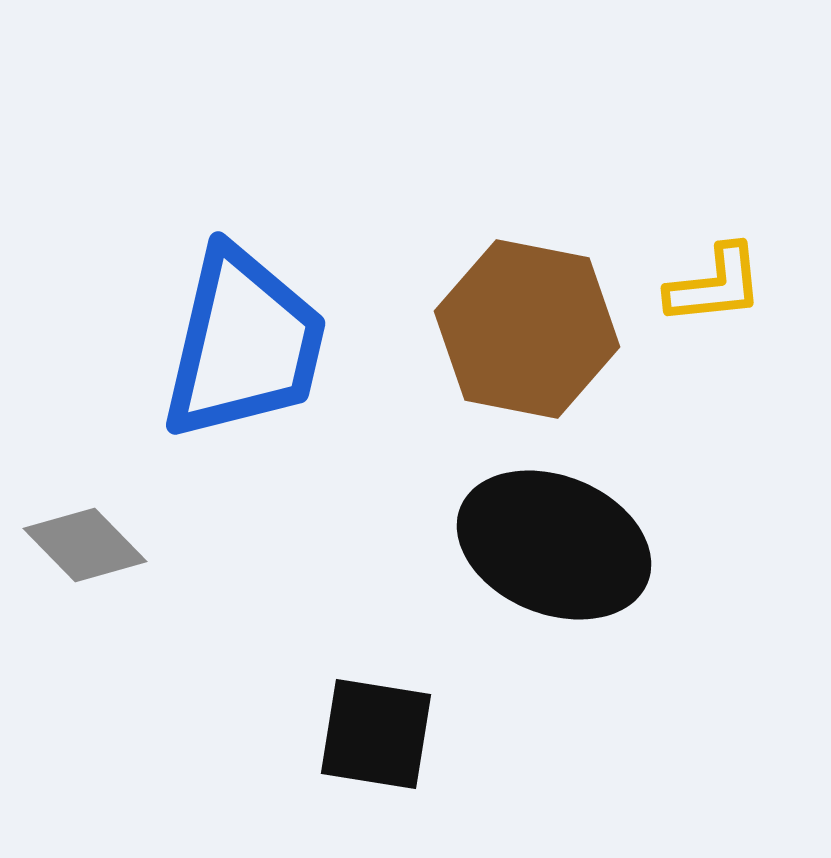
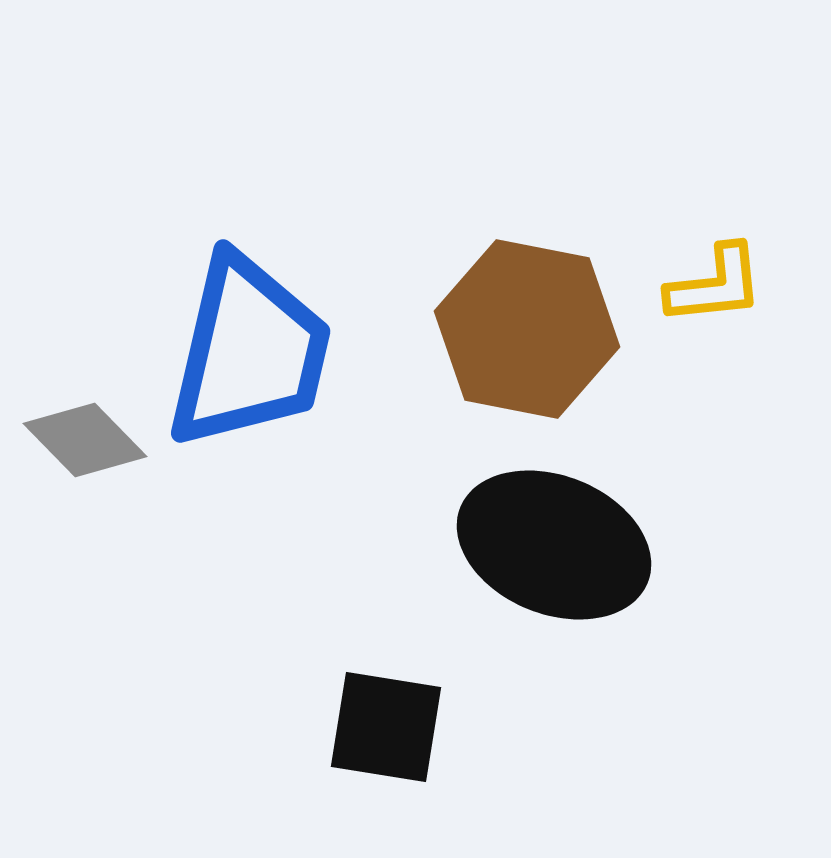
blue trapezoid: moved 5 px right, 8 px down
gray diamond: moved 105 px up
black square: moved 10 px right, 7 px up
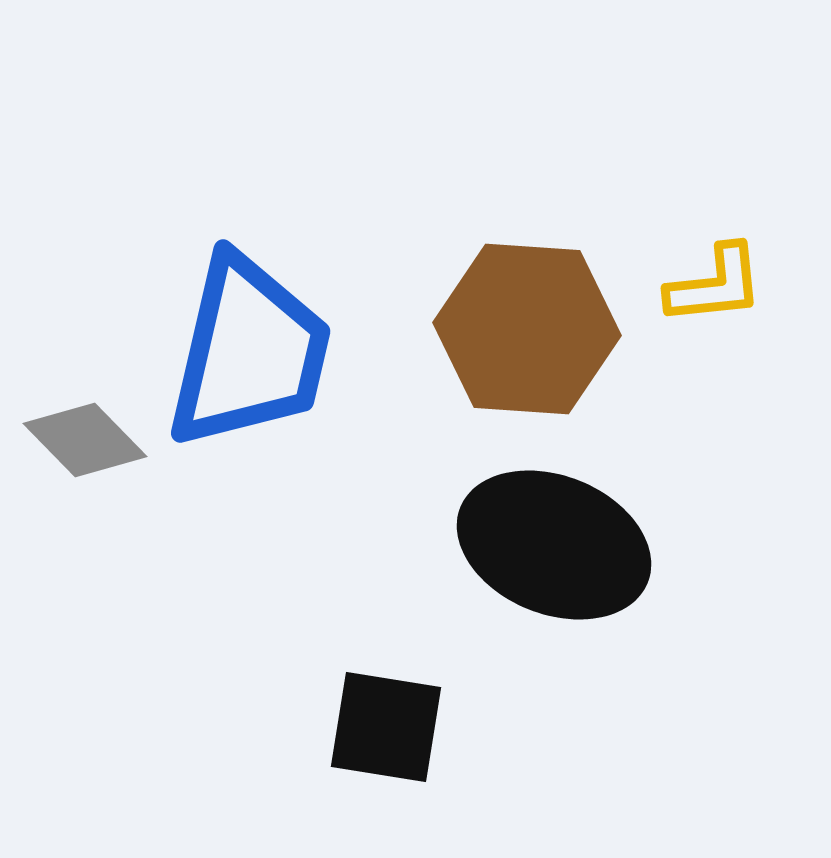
brown hexagon: rotated 7 degrees counterclockwise
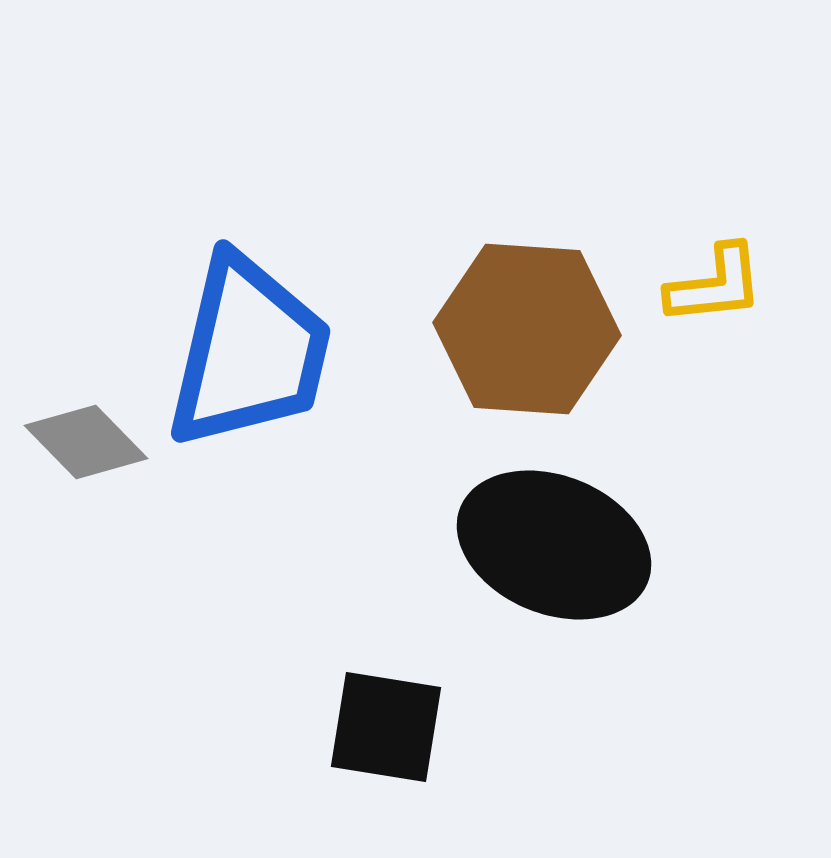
gray diamond: moved 1 px right, 2 px down
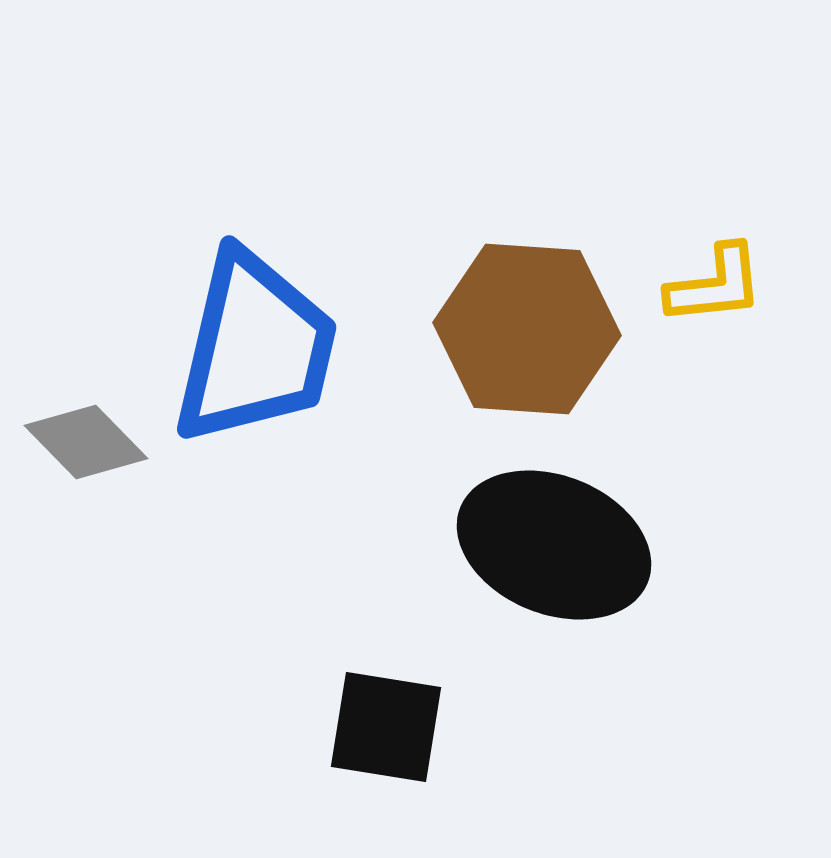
blue trapezoid: moved 6 px right, 4 px up
